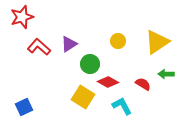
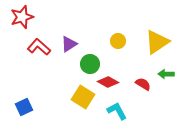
cyan L-shape: moved 5 px left, 5 px down
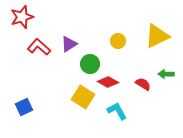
yellow triangle: moved 6 px up; rotated 8 degrees clockwise
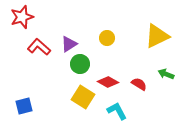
yellow circle: moved 11 px left, 3 px up
green circle: moved 10 px left
green arrow: rotated 21 degrees clockwise
red semicircle: moved 4 px left
blue square: moved 1 px up; rotated 12 degrees clockwise
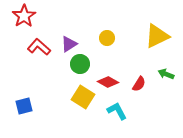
red star: moved 2 px right, 1 px up; rotated 15 degrees counterclockwise
red semicircle: rotated 91 degrees clockwise
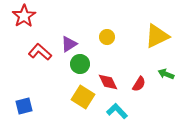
yellow circle: moved 1 px up
red L-shape: moved 1 px right, 5 px down
red diamond: rotated 35 degrees clockwise
cyan L-shape: rotated 15 degrees counterclockwise
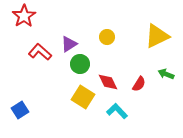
blue square: moved 4 px left, 4 px down; rotated 18 degrees counterclockwise
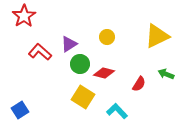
red diamond: moved 4 px left, 9 px up; rotated 50 degrees counterclockwise
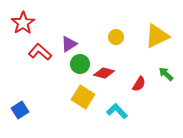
red star: moved 1 px left, 7 px down
yellow circle: moved 9 px right
green arrow: rotated 21 degrees clockwise
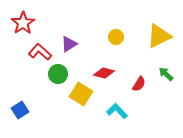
yellow triangle: moved 2 px right
green circle: moved 22 px left, 10 px down
yellow square: moved 2 px left, 3 px up
